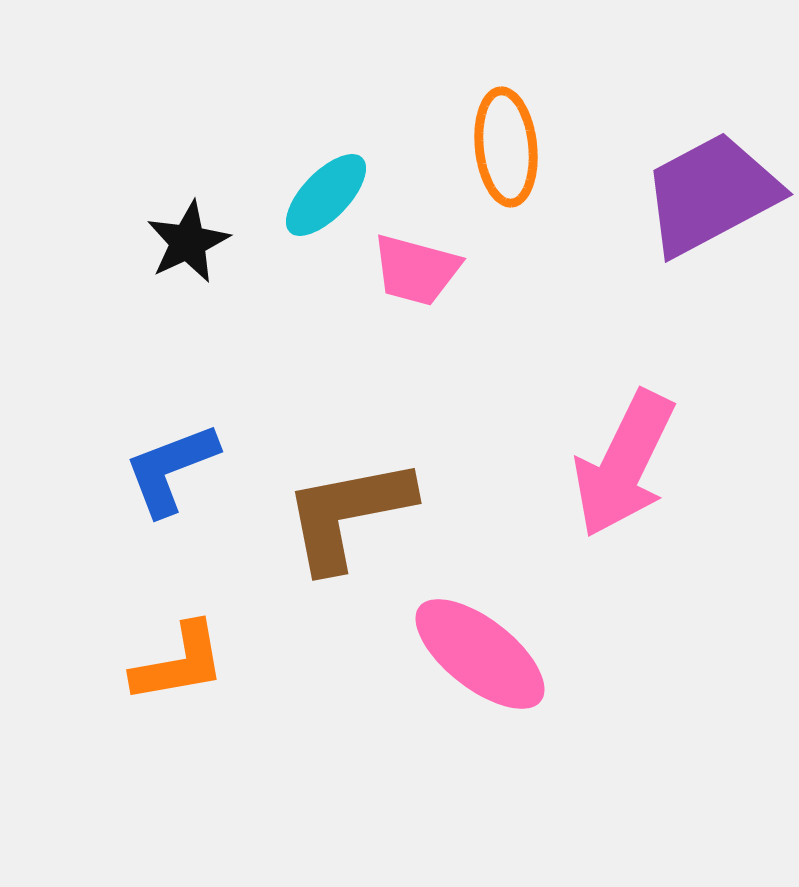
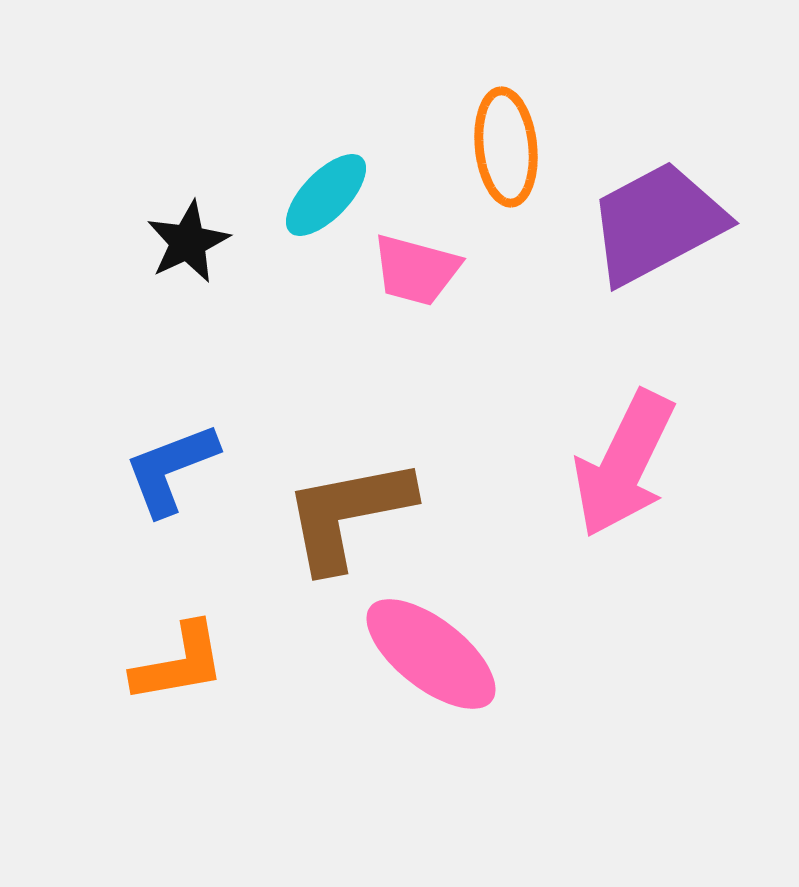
purple trapezoid: moved 54 px left, 29 px down
pink ellipse: moved 49 px left
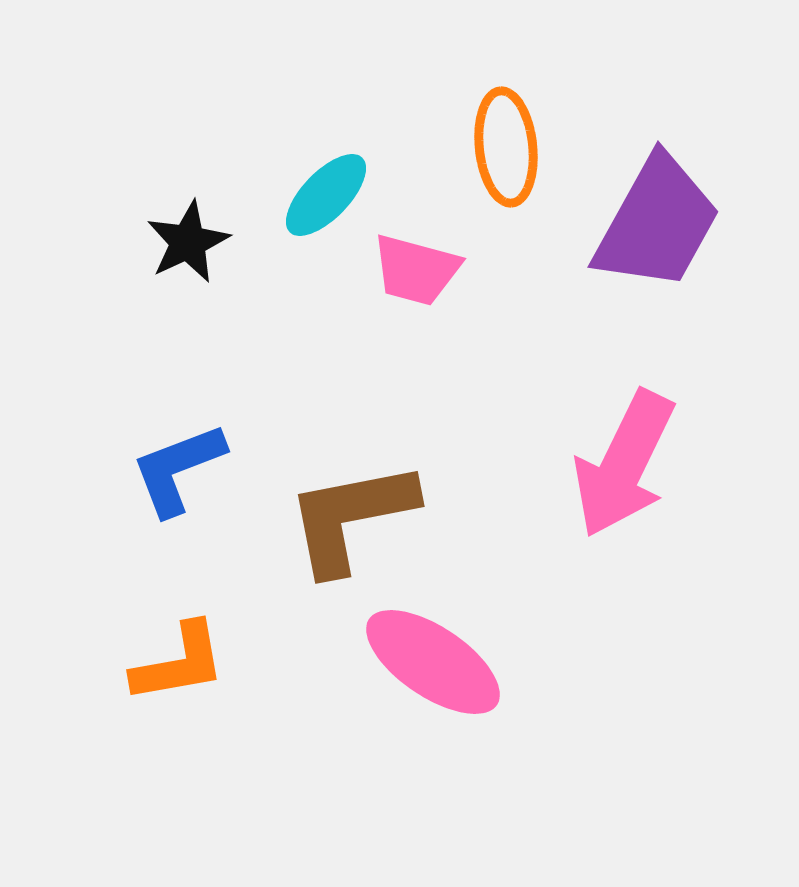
purple trapezoid: rotated 147 degrees clockwise
blue L-shape: moved 7 px right
brown L-shape: moved 3 px right, 3 px down
pink ellipse: moved 2 px right, 8 px down; rotated 4 degrees counterclockwise
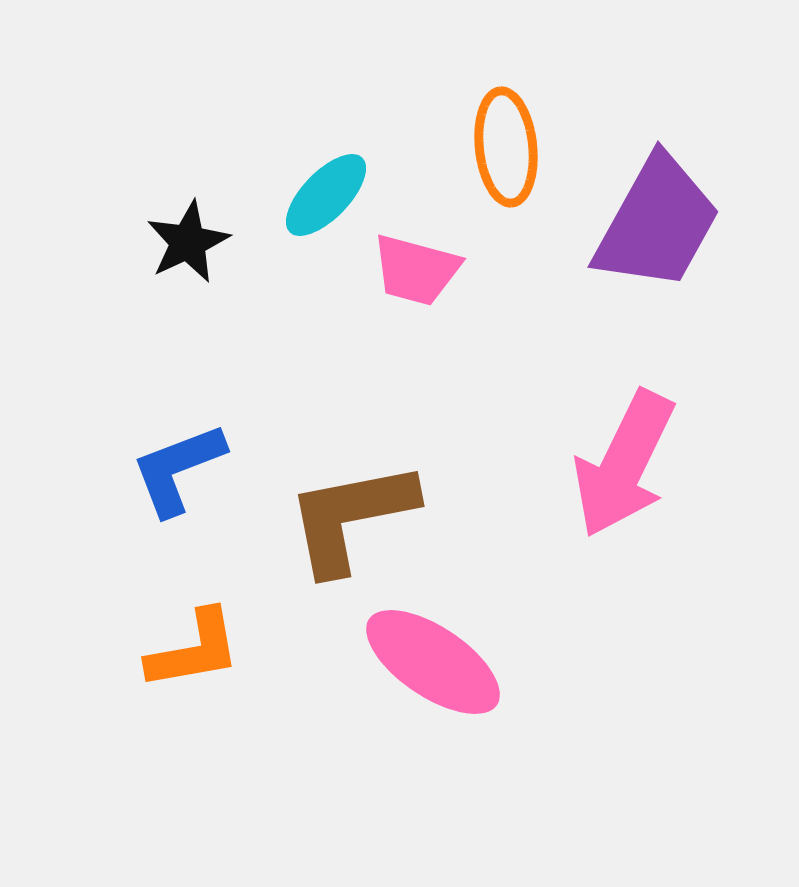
orange L-shape: moved 15 px right, 13 px up
